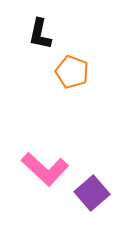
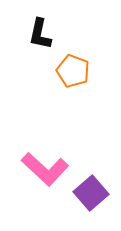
orange pentagon: moved 1 px right, 1 px up
purple square: moved 1 px left
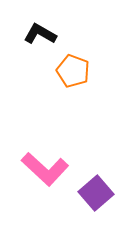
black L-shape: rotated 108 degrees clockwise
purple square: moved 5 px right
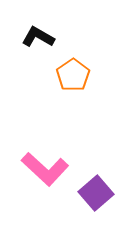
black L-shape: moved 2 px left, 3 px down
orange pentagon: moved 4 px down; rotated 16 degrees clockwise
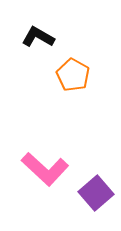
orange pentagon: rotated 8 degrees counterclockwise
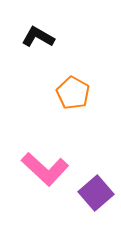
orange pentagon: moved 18 px down
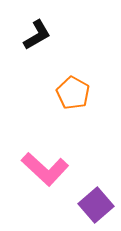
black L-shape: moved 1 px left, 2 px up; rotated 120 degrees clockwise
purple square: moved 12 px down
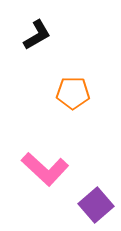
orange pentagon: rotated 28 degrees counterclockwise
